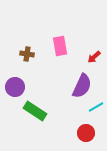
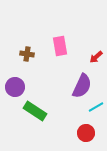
red arrow: moved 2 px right
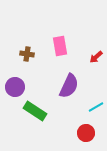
purple semicircle: moved 13 px left
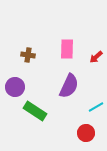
pink rectangle: moved 7 px right, 3 px down; rotated 12 degrees clockwise
brown cross: moved 1 px right, 1 px down
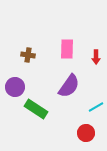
red arrow: rotated 48 degrees counterclockwise
purple semicircle: rotated 10 degrees clockwise
green rectangle: moved 1 px right, 2 px up
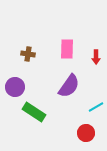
brown cross: moved 1 px up
green rectangle: moved 2 px left, 3 px down
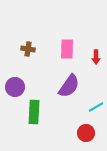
brown cross: moved 5 px up
green rectangle: rotated 60 degrees clockwise
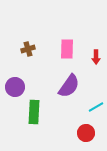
brown cross: rotated 24 degrees counterclockwise
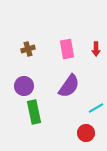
pink rectangle: rotated 12 degrees counterclockwise
red arrow: moved 8 px up
purple circle: moved 9 px right, 1 px up
cyan line: moved 1 px down
green rectangle: rotated 15 degrees counterclockwise
